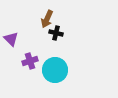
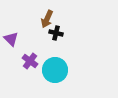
purple cross: rotated 35 degrees counterclockwise
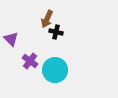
black cross: moved 1 px up
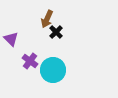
black cross: rotated 32 degrees clockwise
cyan circle: moved 2 px left
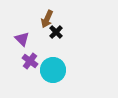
purple triangle: moved 11 px right
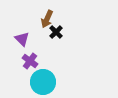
cyan circle: moved 10 px left, 12 px down
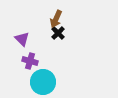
brown arrow: moved 9 px right
black cross: moved 2 px right, 1 px down
purple cross: rotated 21 degrees counterclockwise
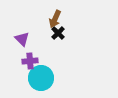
brown arrow: moved 1 px left
purple cross: rotated 21 degrees counterclockwise
cyan circle: moved 2 px left, 4 px up
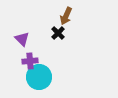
brown arrow: moved 11 px right, 3 px up
cyan circle: moved 2 px left, 1 px up
